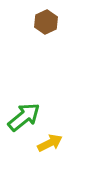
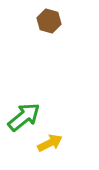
brown hexagon: moved 3 px right, 1 px up; rotated 20 degrees counterclockwise
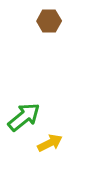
brown hexagon: rotated 15 degrees counterclockwise
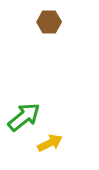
brown hexagon: moved 1 px down
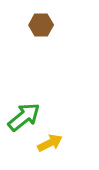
brown hexagon: moved 8 px left, 3 px down
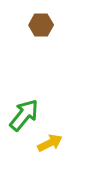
green arrow: moved 2 px up; rotated 12 degrees counterclockwise
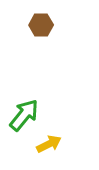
yellow arrow: moved 1 px left, 1 px down
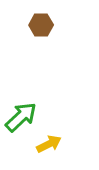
green arrow: moved 3 px left, 2 px down; rotated 8 degrees clockwise
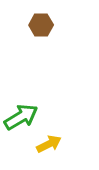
green arrow: rotated 12 degrees clockwise
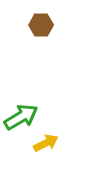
yellow arrow: moved 3 px left, 1 px up
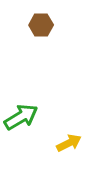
yellow arrow: moved 23 px right
